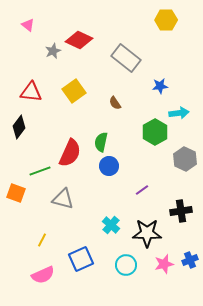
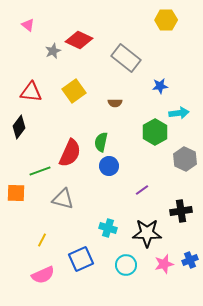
brown semicircle: rotated 56 degrees counterclockwise
orange square: rotated 18 degrees counterclockwise
cyan cross: moved 3 px left, 3 px down; rotated 24 degrees counterclockwise
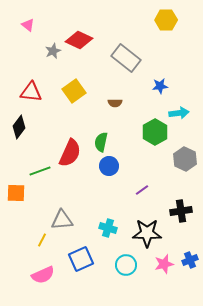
gray triangle: moved 1 px left, 21 px down; rotated 20 degrees counterclockwise
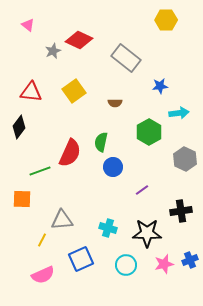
green hexagon: moved 6 px left
blue circle: moved 4 px right, 1 px down
orange square: moved 6 px right, 6 px down
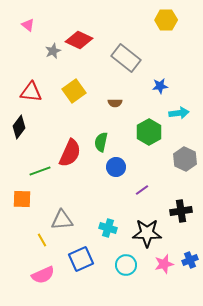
blue circle: moved 3 px right
yellow line: rotated 56 degrees counterclockwise
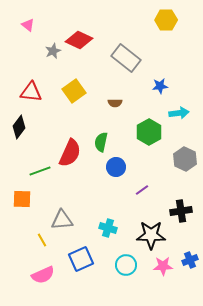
black star: moved 4 px right, 2 px down
pink star: moved 1 px left, 2 px down; rotated 12 degrees clockwise
